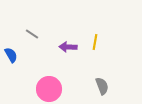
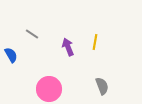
purple arrow: rotated 66 degrees clockwise
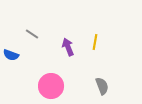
blue semicircle: rotated 140 degrees clockwise
pink circle: moved 2 px right, 3 px up
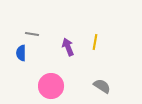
gray line: rotated 24 degrees counterclockwise
blue semicircle: moved 10 px right, 2 px up; rotated 70 degrees clockwise
gray semicircle: rotated 36 degrees counterclockwise
